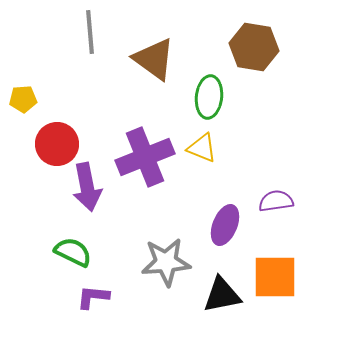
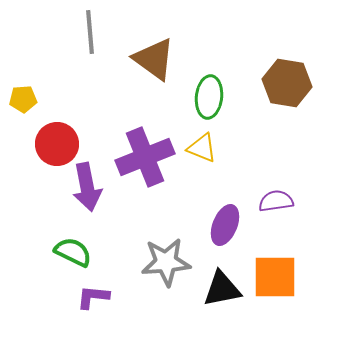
brown hexagon: moved 33 px right, 36 px down
black triangle: moved 6 px up
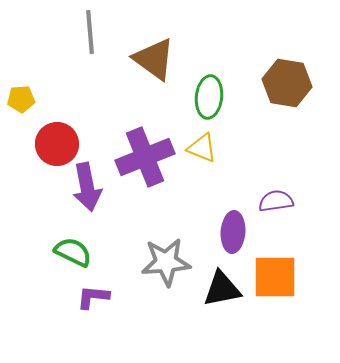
yellow pentagon: moved 2 px left
purple ellipse: moved 8 px right, 7 px down; rotated 18 degrees counterclockwise
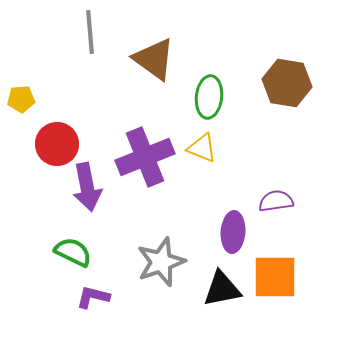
gray star: moved 5 px left; rotated 15 degrees counterclockwise
purple L-shape: rotated 8 degrees clockwise
